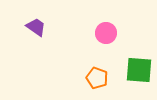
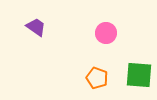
green square: moved 5 px down
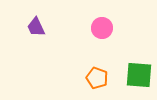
purple trapezoid: rotated 150 degrees counterclockwise
pink circle: moved 4 px left, 5 px up
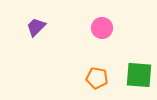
purple trapezoid: rotated 70 degrees clockwise
orange pentagon: rotated 10 degrees counterclockwise
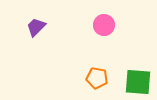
pink circle: moved 2 px right, 3 px up
green square: moved 1 px left, 7 px down
